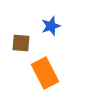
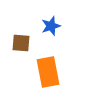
orange rectangle: moved 3 px right, 1 px up; rotated 16 degrees clockwise
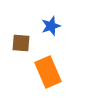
orange rectangle: rotated 12 degrees counterclockwise
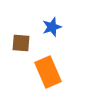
blue star: moved 1 px right, 1 px down
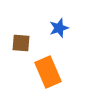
blue star: moved 7 px right, 1 px down
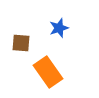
orange rectangle: rotated 12 degrees counterclockwise
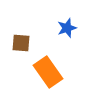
blue star: moved 8 px right
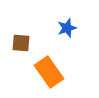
orange rectangle: moved 1 px right
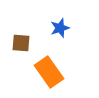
blue star: moved 7 px left
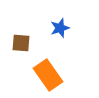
orange rectangle: moved 1 px left, 3 px down
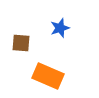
orange rectangle: moved 1 px down; rotated 32 degrees counterclockwise
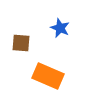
blue star: rotated 30 degrees counterclockwise
